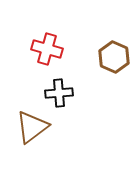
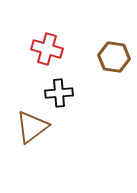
brown hexagon: rotated 16 degrees counterclockwise
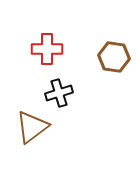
red cross: rotated 16 degrees counterclockwise
black cross: rotated 12 degrees counterclockwise
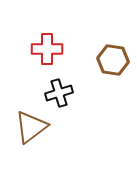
brown hexagon: moved 1 px left, 3 px down
brown triangle: moved 1 px left
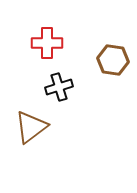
red cross: moved 6 px up
black cross: moved 6 px up
